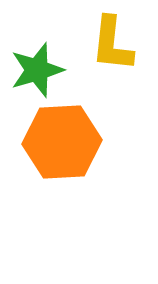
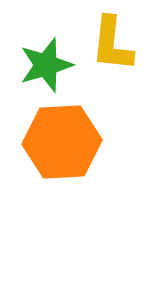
green star: moved 9 px right, 5 px up
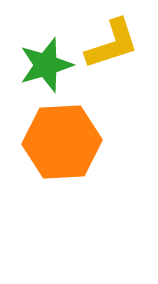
yellow L-shape: rotated 114 degrees counterclockwise
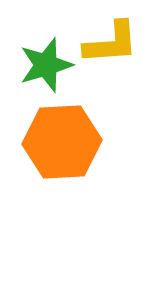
yellow L-shape: moved 1 px left, 1 px up; rotated 14 degrees clockwise
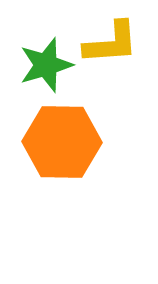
orange hexagon: rotated 4 degrees clockwise
